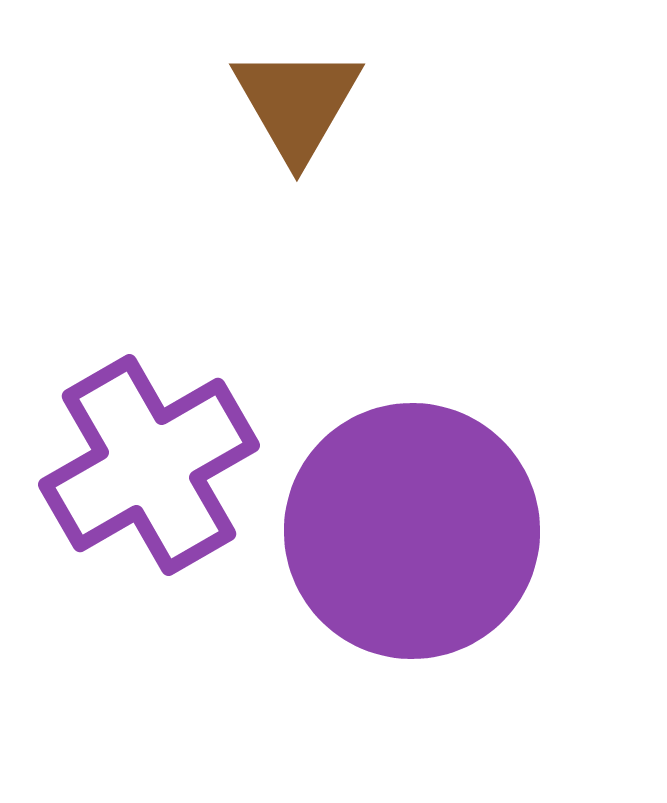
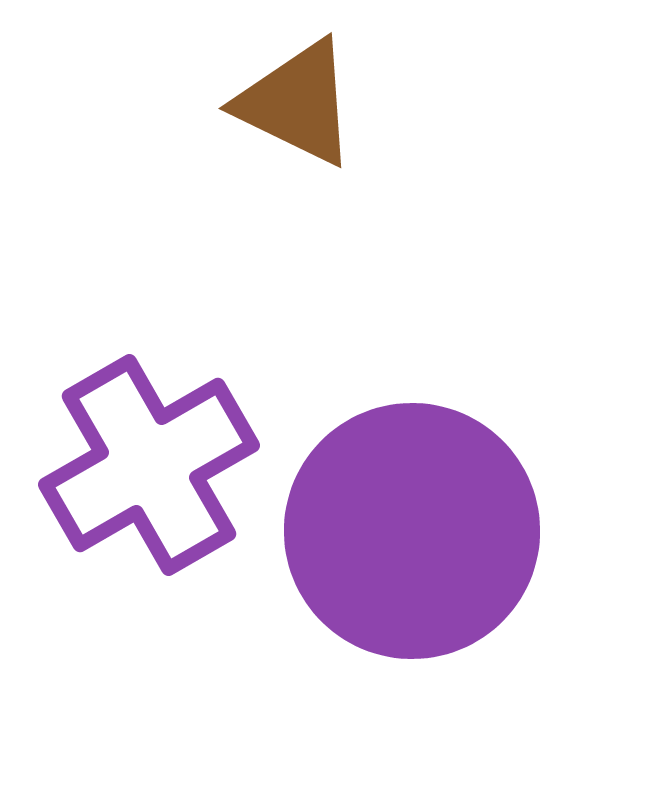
brown triangle: rotated 34 degrees counterclockwise
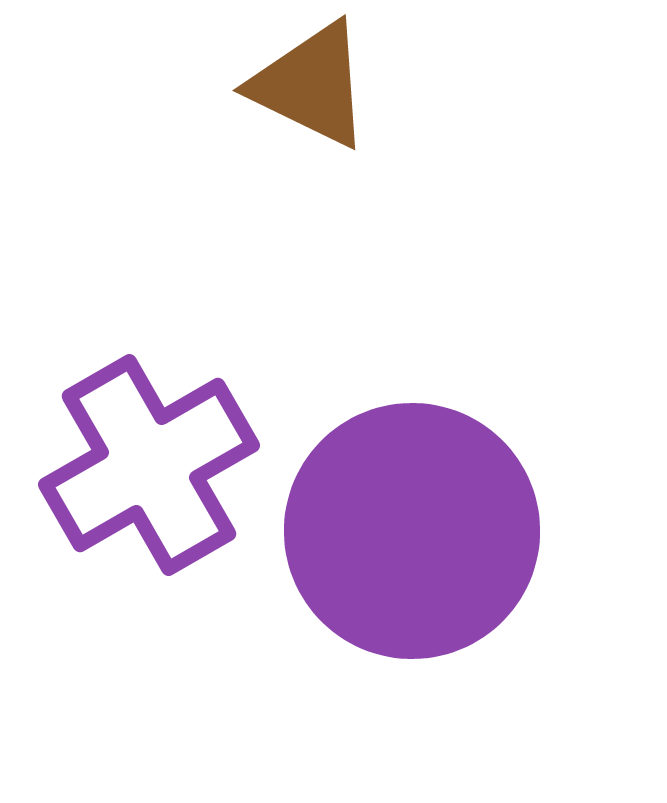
brown triangle: moved 14 px right, 18 px up
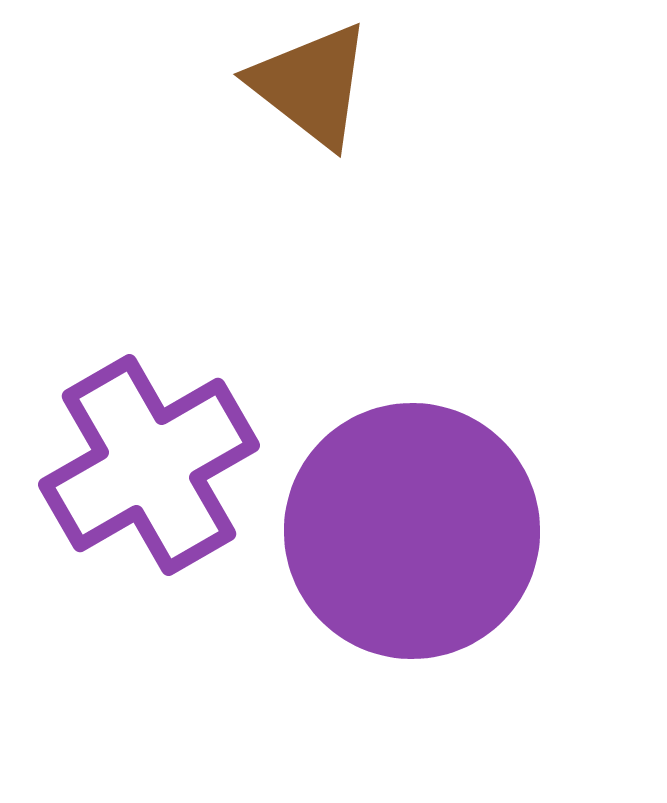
brown triangle: rotated 12 degrees clockwise
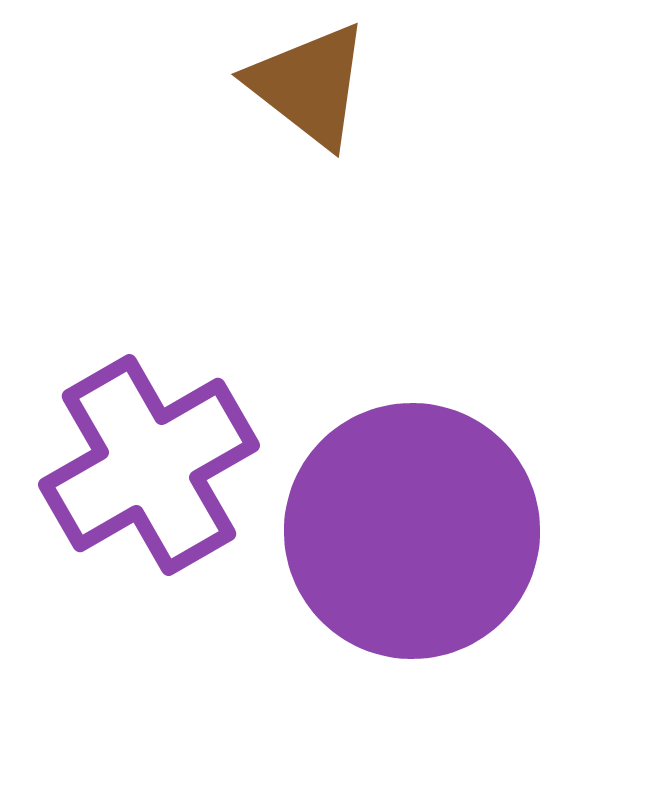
brown triangle: moved 2 px left
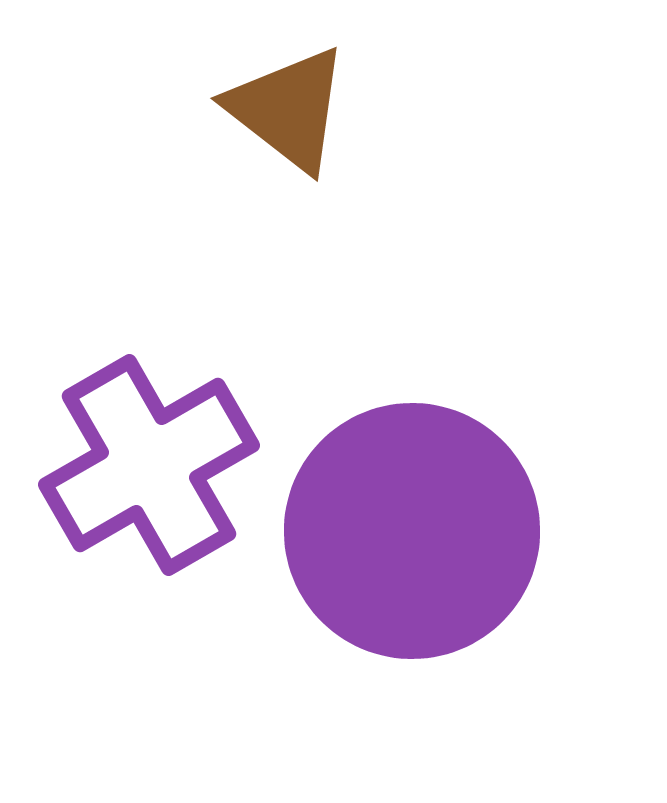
brown triangle: moved 21 px left, 24 px down
